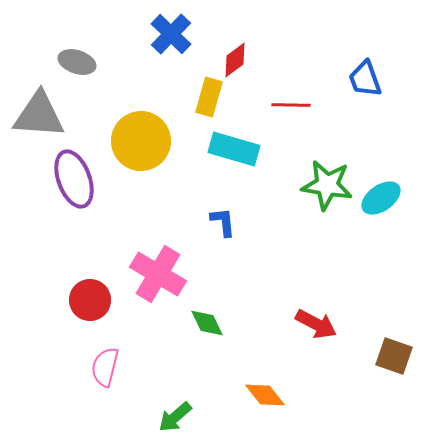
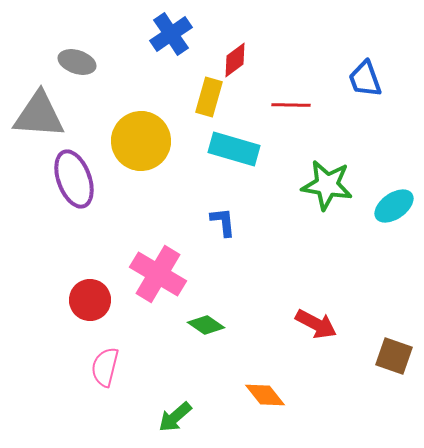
blue cross: rotated 12 degrees clockwise
cyan ellipse: moved 13 px right, 8 px down
green diamond: moved 1 px left, 2 px down; rotated 30 degrees counterclockwise
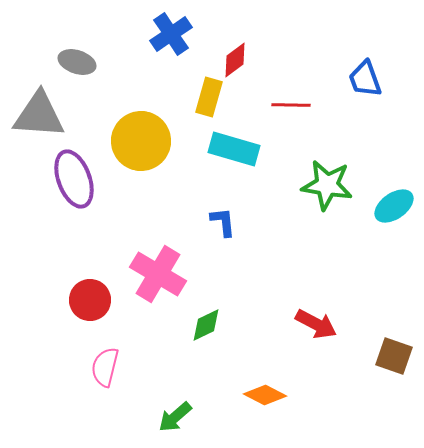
green diamond: rotated 60 degrees counterclockwise
orange diamond: rotated 24 degrees counterclockwise
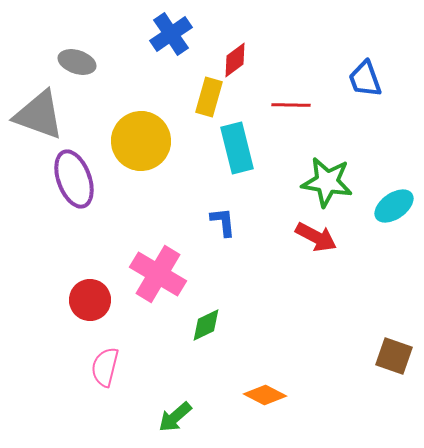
gray triangle: rotated 16 degrees clockwise
cyan rectangle: moved 3 px right, 1 px up; rotated 60 degrees clockwise
green star: moved 3 px up
red arrow: moved 87 px up
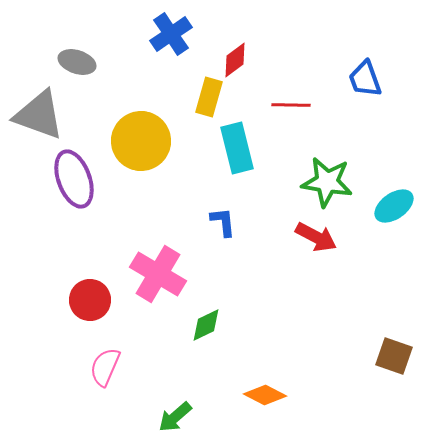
pink semicircle: rotated 9 degrees clockwise
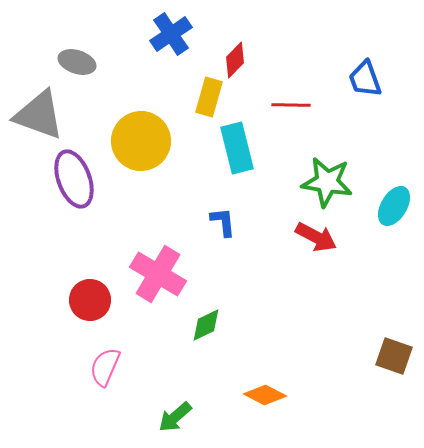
red diamond: rotated 9 degrees counterclockwise
cyan ellipse: rotated 24 degrees counterclockwise
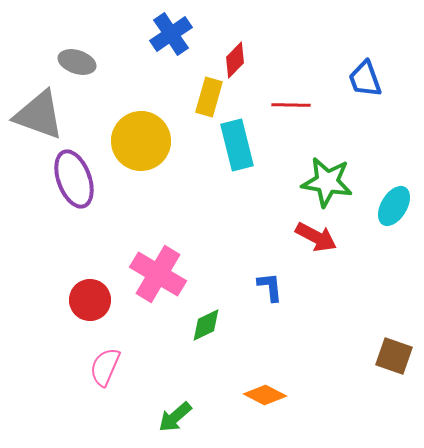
cyan rectangle: moved 3 px up
blue L-shape: moved 47 px right, 65 px down
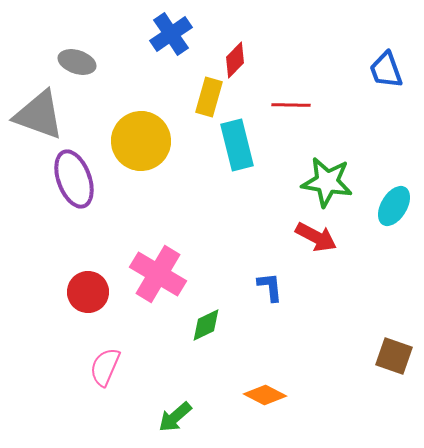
blue trapezoid: moved 21 px right, 9 px up
red circle: moved 2 px left, 8 px up
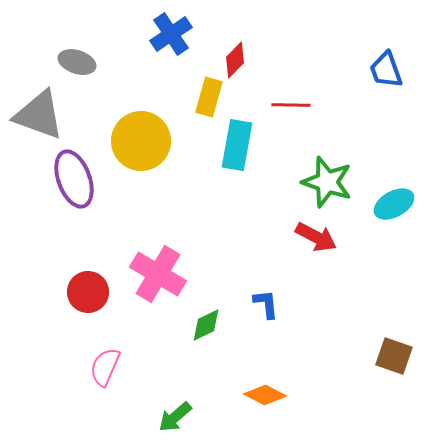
cyan rectangle: rotated 24 degrees clockwise
green star: rotated 9 degrees clockwise
cyan ellipse: moved 2 px up; rotated 30 degrees clockwise
blue L-shape: moved 4 px left, 17 px down
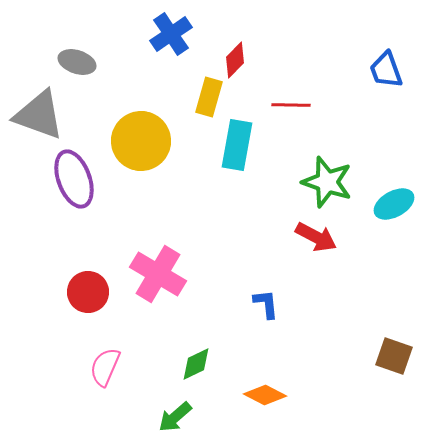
green diamond: moved 10 px left, 39 px down
